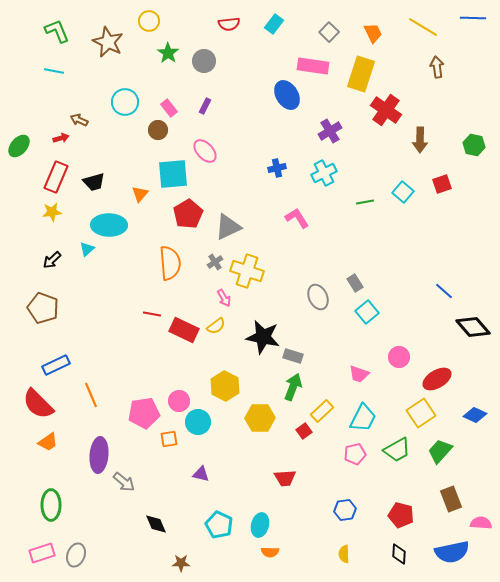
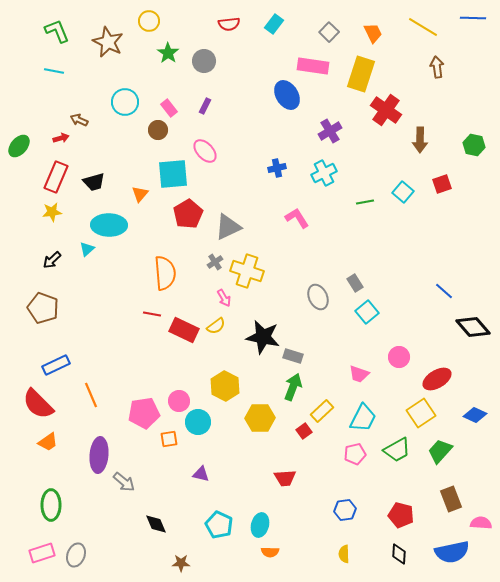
orange semicircle at (170, 263): moved 5 px left, 10 px down
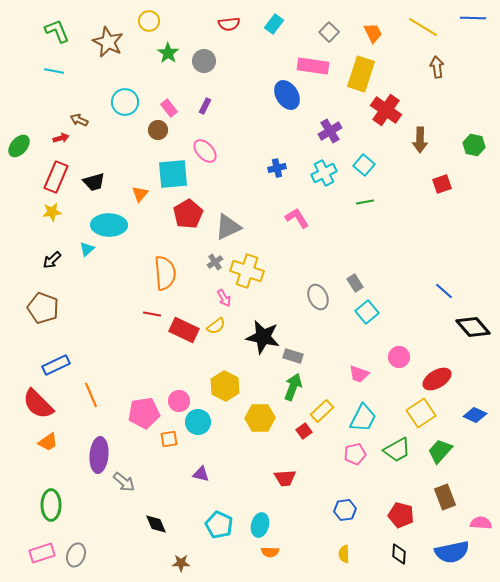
cyan square at (403, 192): moved 39 px left, 27 px up
brown rectangle at (451, 499): moved 6 px left, 2 px up
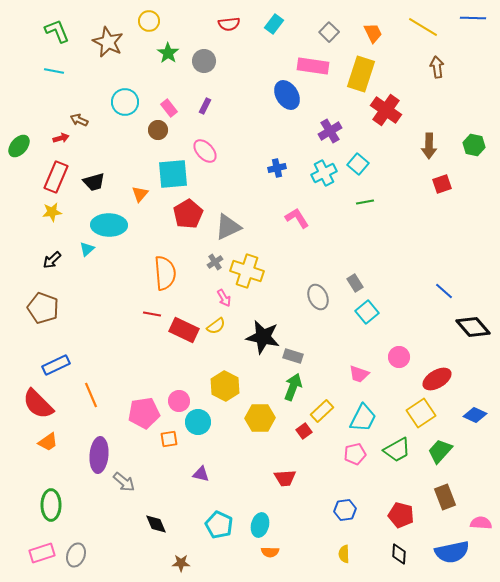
brown arrow at (420, 140): moved 9 px right, 6 px down
cyan square at (364, 165): moved 6 px left, 1 px up
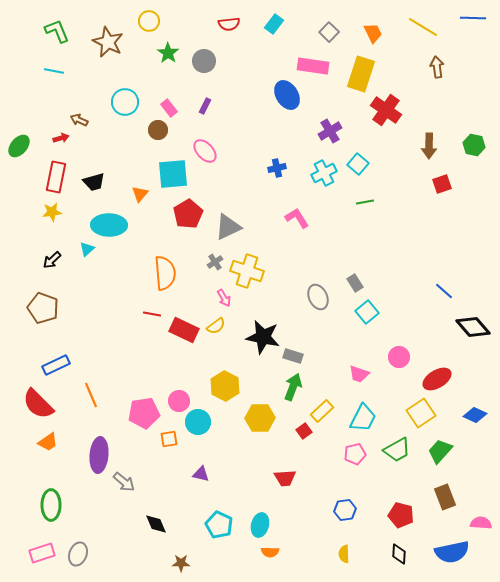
red rectangle at (56, 177): rotated 12 degrees counterclockwise
gray ellipse at (76, 555): moved 2 px right, 1 px up
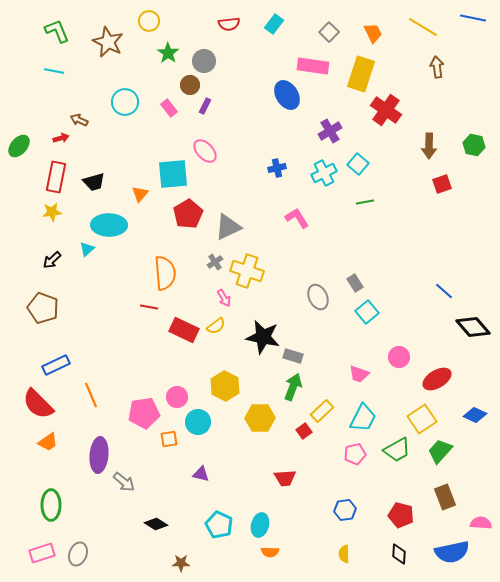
blue line at (473, 18): rotated 10 degrees clockwise
brown circle at (158, 130): moved 32 px right, 45 px up
red line at (152, 314): moved 3 px left, 7 px up
pink circle at (179, 401): moved 2 px left, 4 px up
yellow square at (421, 413): moved 1 px right, 6 px down
black diamond at (156, 524): rotated 35 degrees counterclockwise
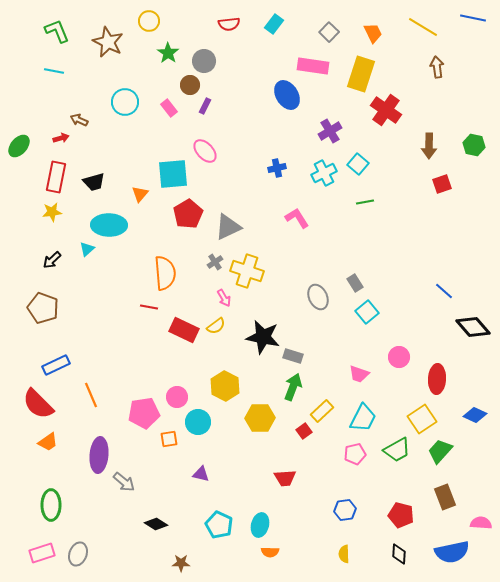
red ellipse at (437, 379): rotated 56 degrees counterclockwise
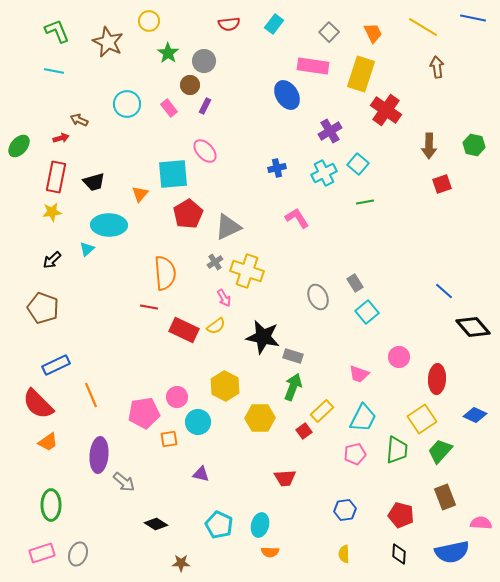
cyan circle at (125, 102): moved 2 px right, 2 px down
green trapezoid at (397, 450): rotated 56 degrees counterclockwise
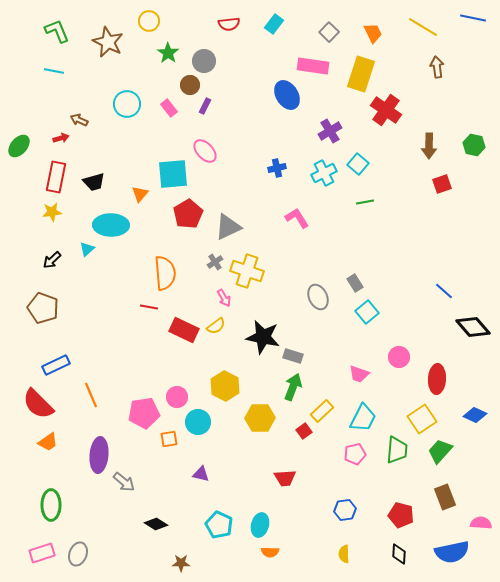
cyan ellipse at (109, 225): moved 2 px right
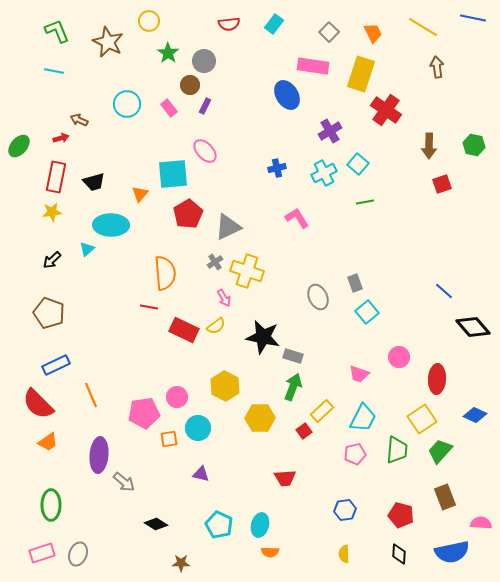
gray rectangle at (355, 283): rotated 12 degrees clockwise
brown pentagon at (43, 308): moved 6 px right, 5 px down
cyan circle at (198, 422): moved 6 px down
